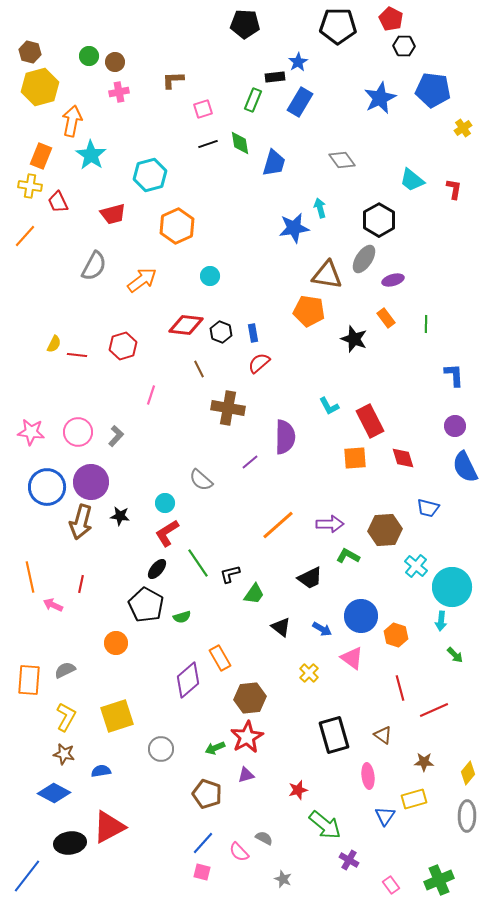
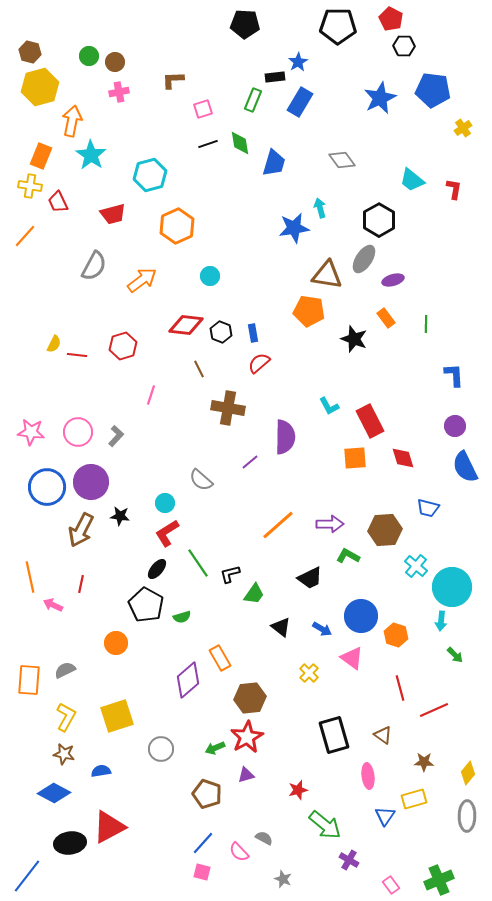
brown arrow at (81, 522): moved 8 px down; rotated 12 degrees clockwise
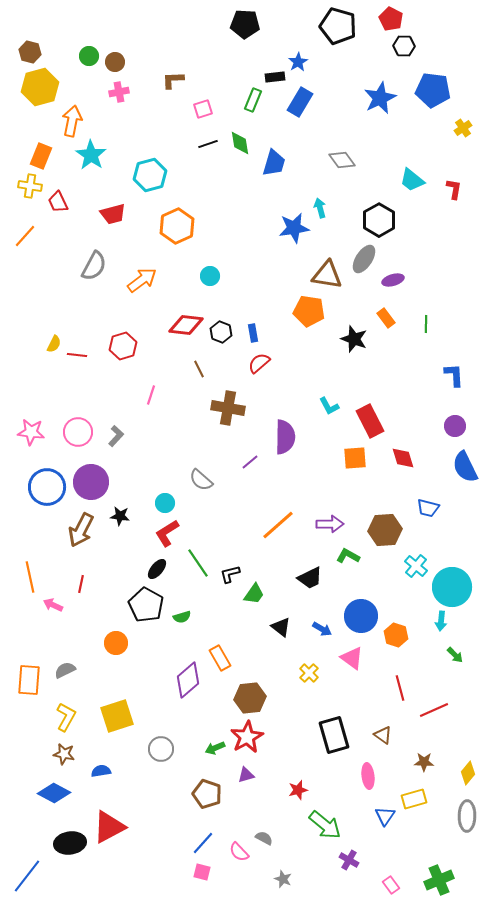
black pentagon at (338, 26): rotated 15 degrees clockwise
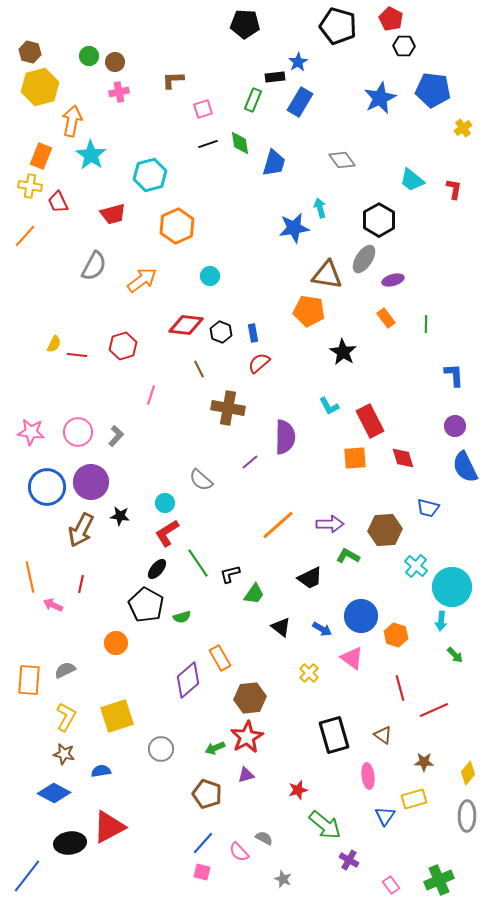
black star at (354, 339): moved 11 px left, 13 px down; rotated 12 degrees clockwise
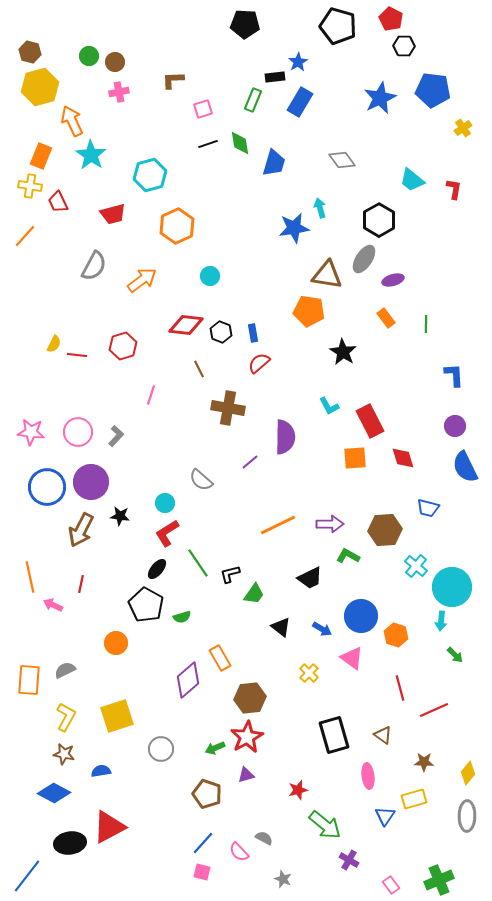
orange arrow at (72, 121): rotated 36 degrees counterclockwise
orange line at (278, 525): rotated 15 degrees clockwise
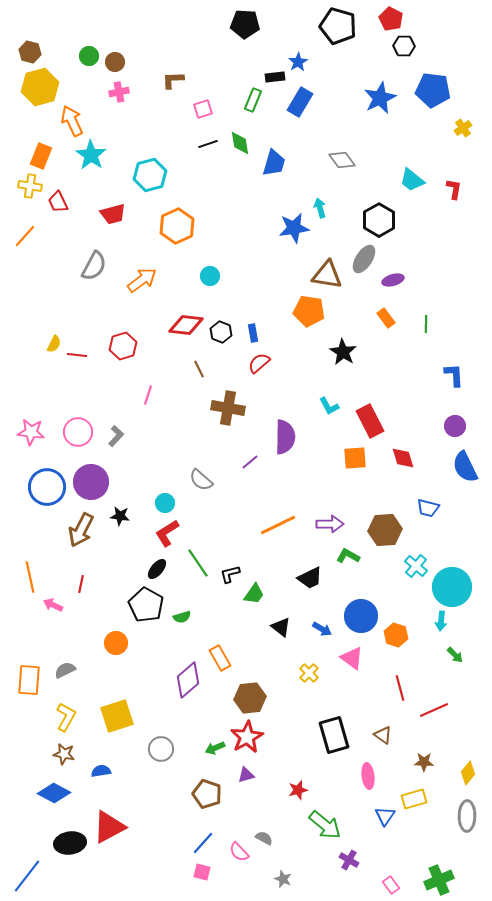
pink line at (151, 395): moved 3 px left
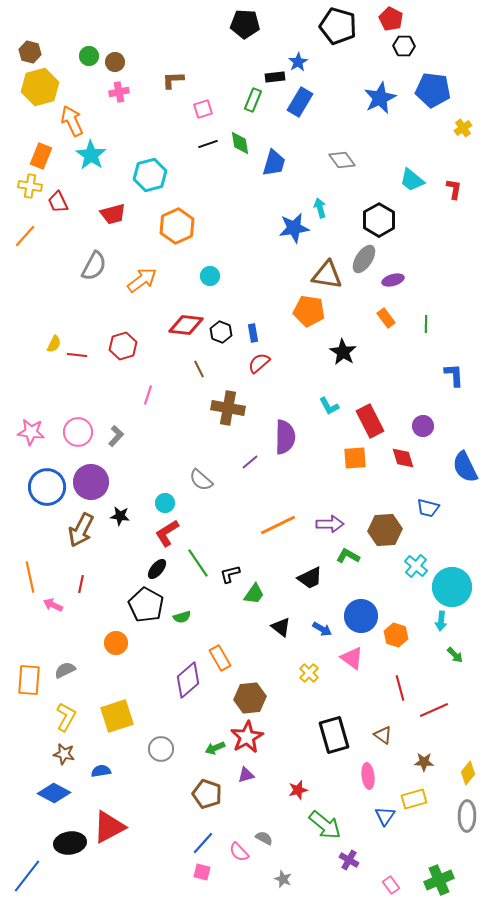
purple circle at (455, 426): moved 32 px left
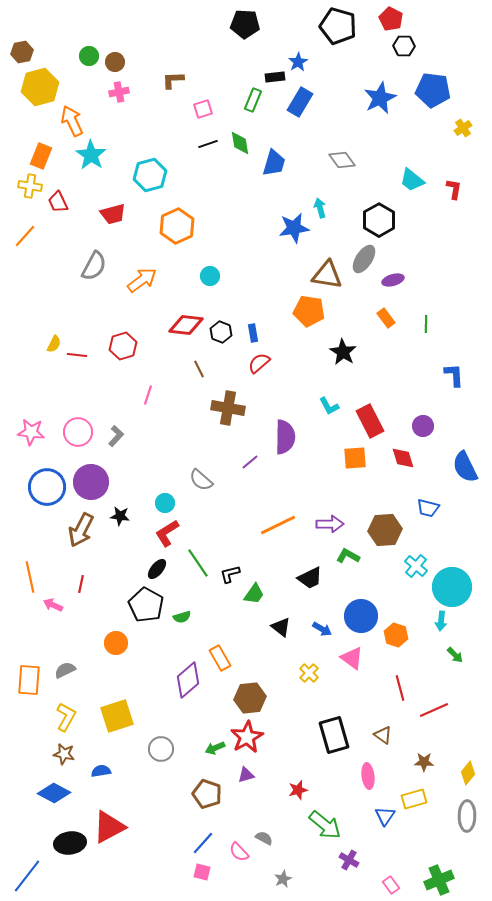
brown hexagon at (30, 52): moved 8 px left; rotated 25 degrees counterclockwise
gray star at (283, 879): rotated 24 degrees clockwise
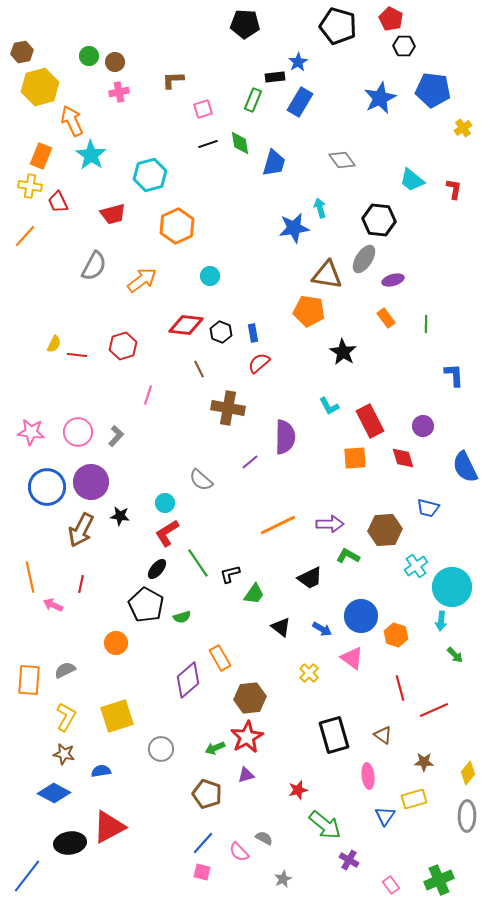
black hexagon at (379, 220): rotated 24 degrees counterclockwise
cyan cross at (416, 566): rotated 15 degrees clockwise
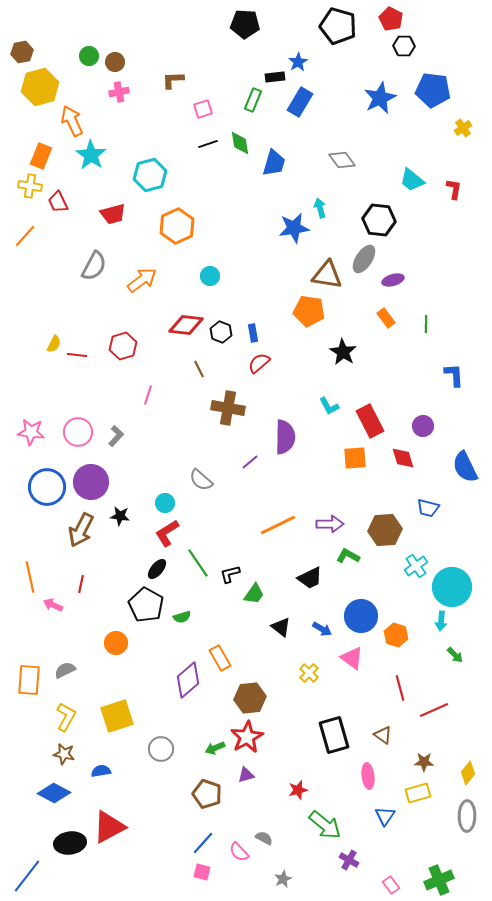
yellow rectangle at (414, 799): moved 4 px right, 6 px up
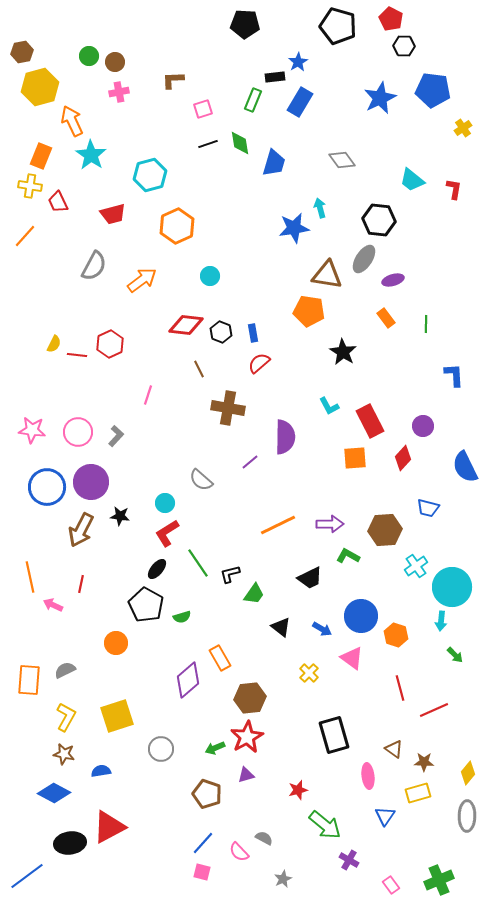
red hexagon at (123, 346): moved 13 px left, 2 px up; rotated 8 degrees counterclockwise
pink star at (31, 432): moved 1 px right, 2 px up
red diamond at (403, 458): rotated 60 degrees clockwise
brown triangle at (383, 735): moved 11 px right, 14 px down
blue line at (27, 876): rotated 15 degrees clockwise
